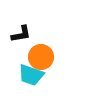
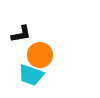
orange circle: moved 1 px left, 2 px up
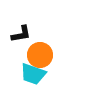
cyan trapezoid: moved 2 px right, 1 px up
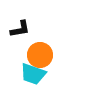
black L-shape: moved 1 px left, 5 px up
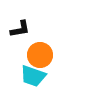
cyan trapezoid: moved 2 px down
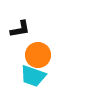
orange circle: moved 2 px left
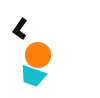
black L-shape: rotated 135 degrees clockwise
